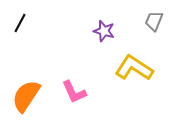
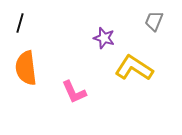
black line: rotated 12 degrees counterclockwise
purple star: moved 7 px down
orange semicircle: moved 28 px up; rotated 40 degrees counterclockwise
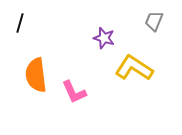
orange semicircle: moved 10 px right, 7 px down
